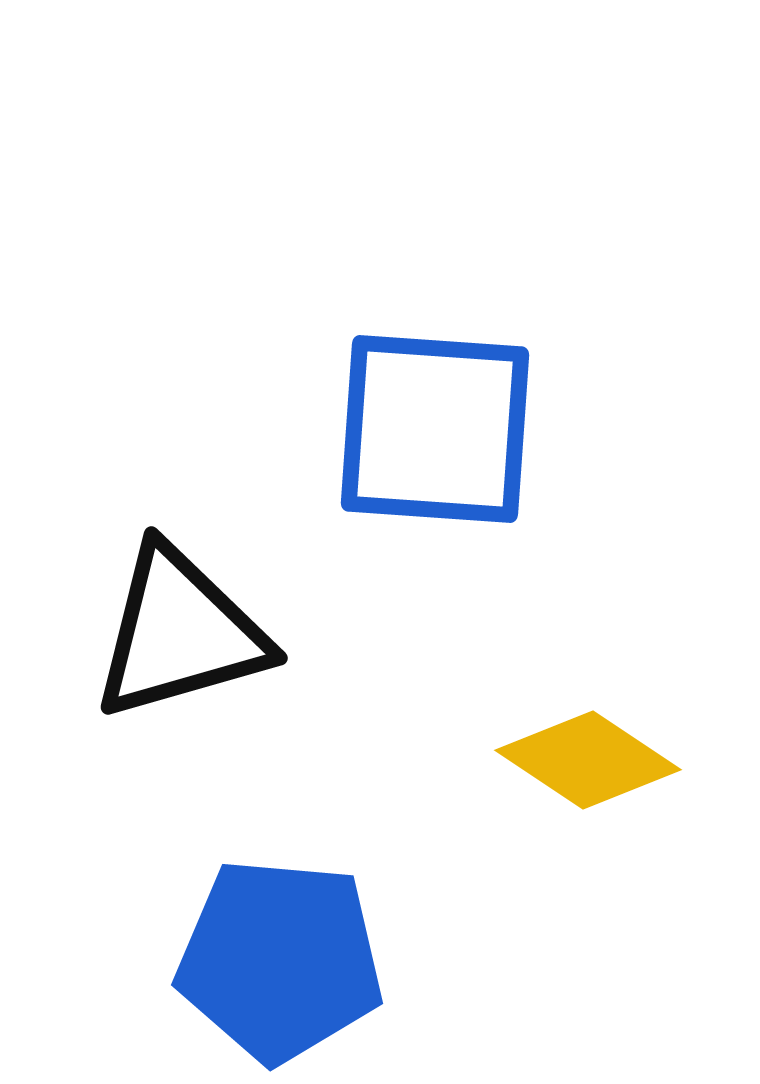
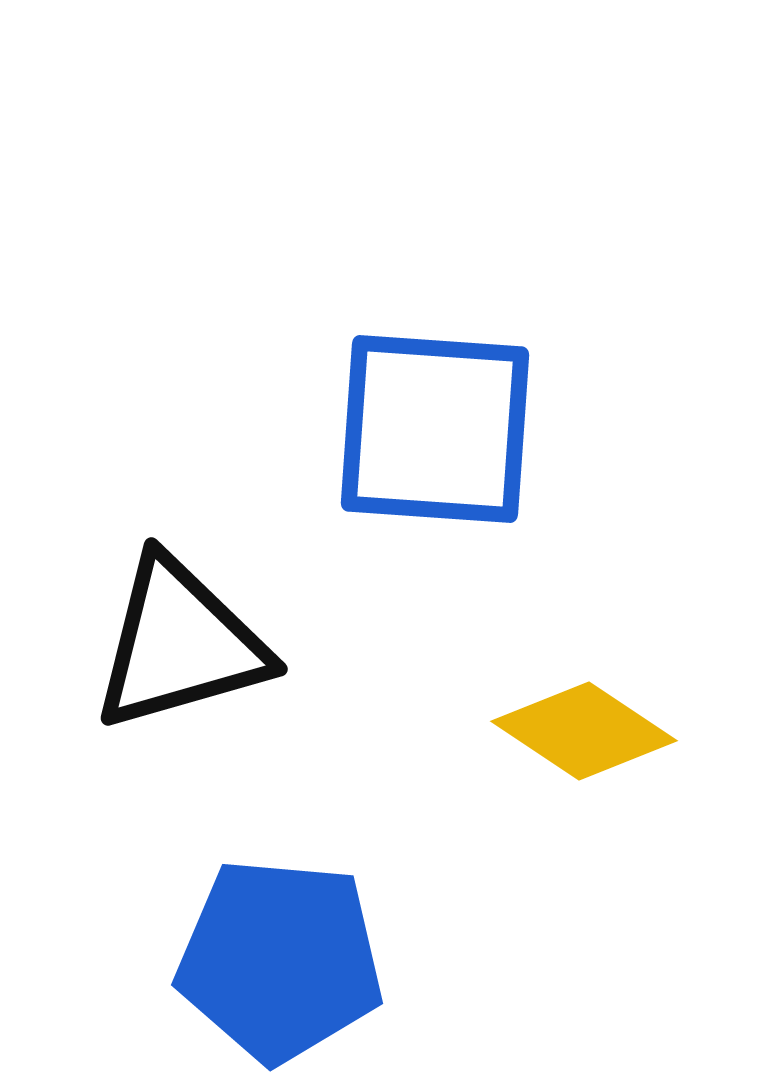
black triangle: moved 11 px down
yellow diamond: moved 4 px left, 29 px up
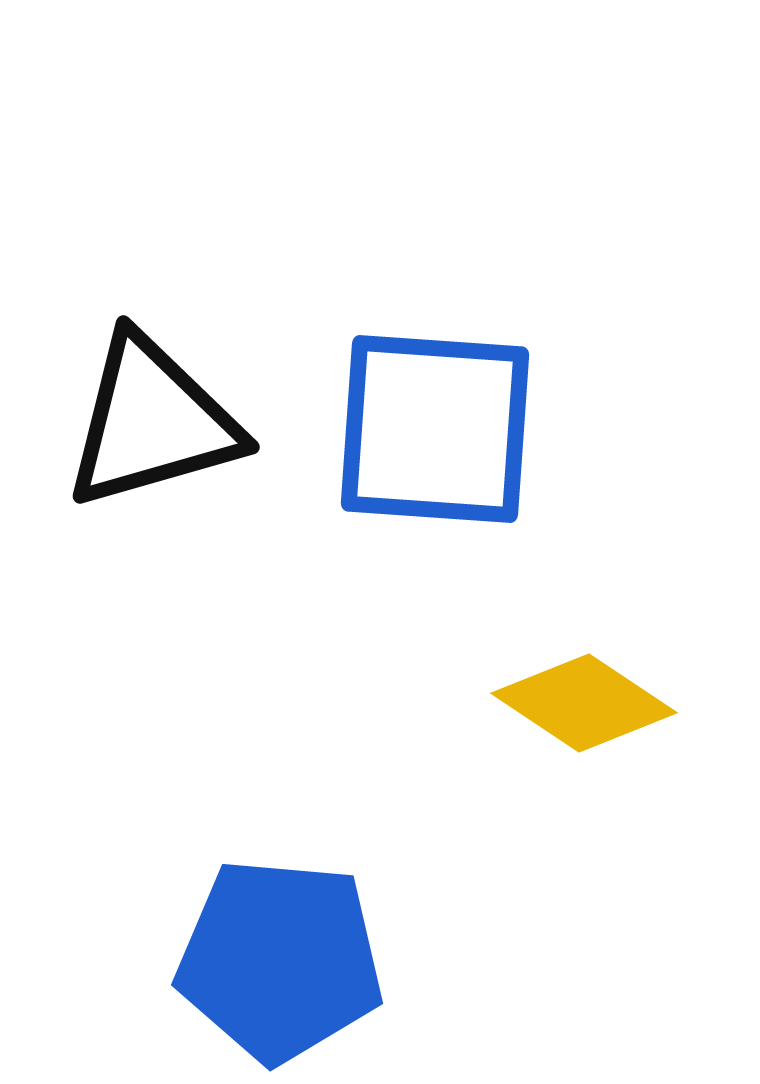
black triangle: moved 28 px left, 222 px up
yellow diamond: moved 28 px up
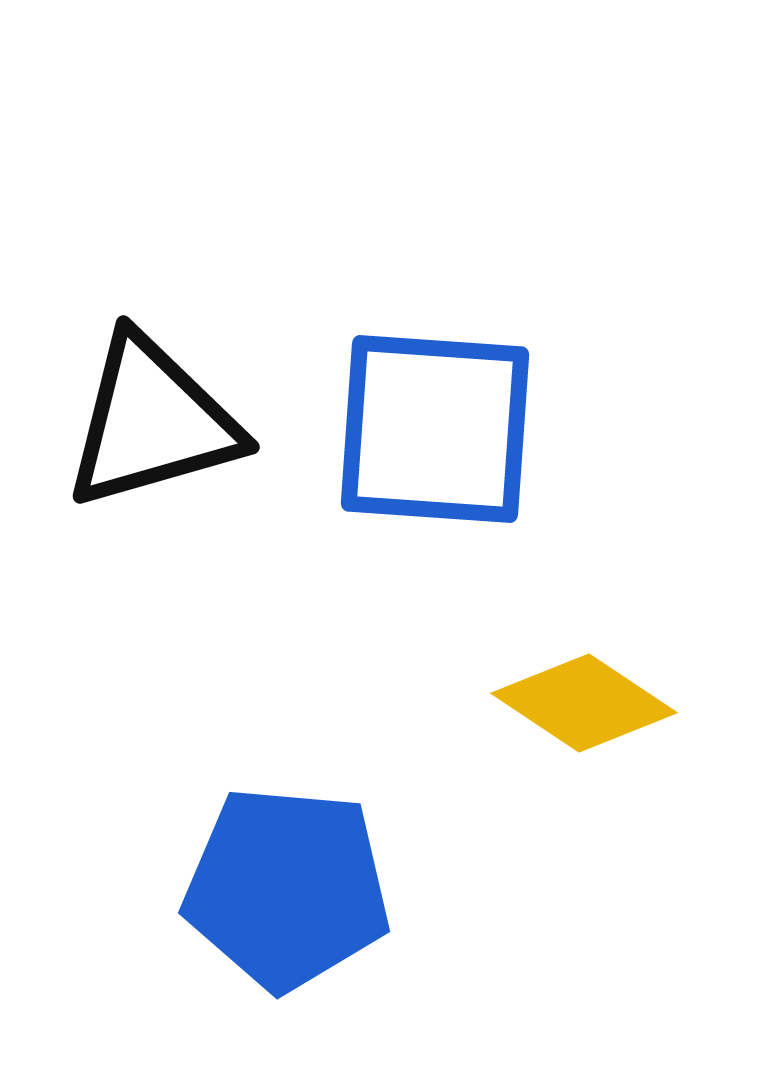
blue pentagon: moved 7 px right, 72 px up
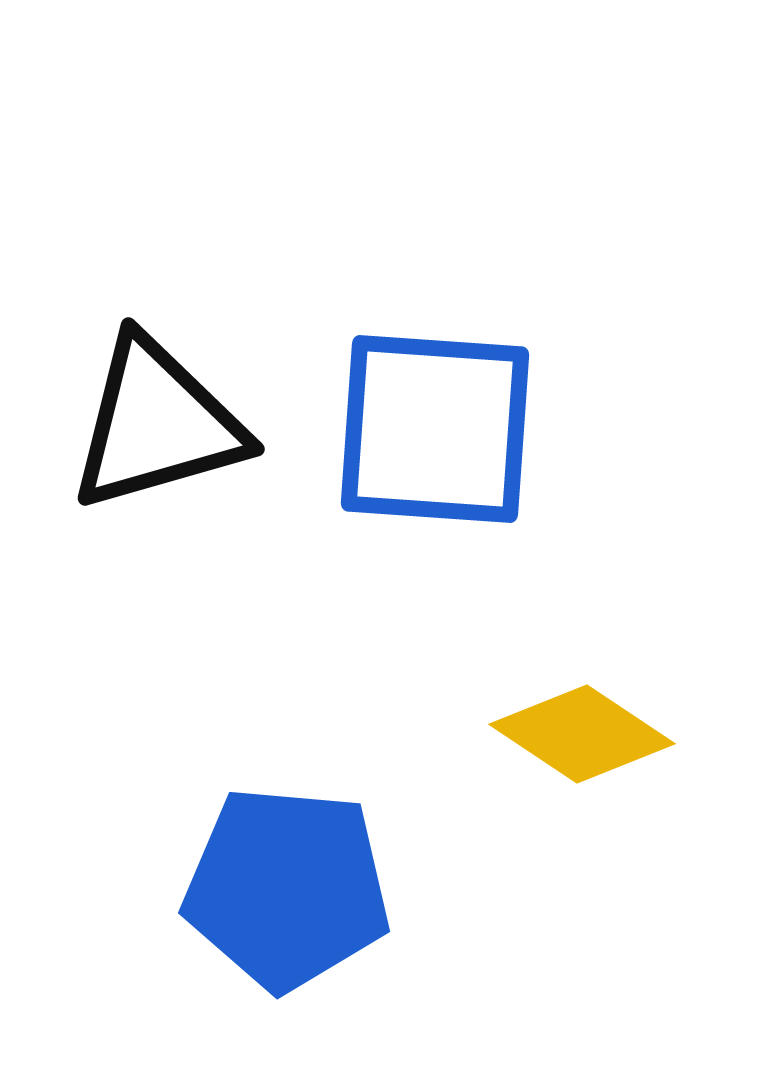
black triangle: moved 5 px right, 2 px down
yellow diamond: moved 2 px left, 31 px down
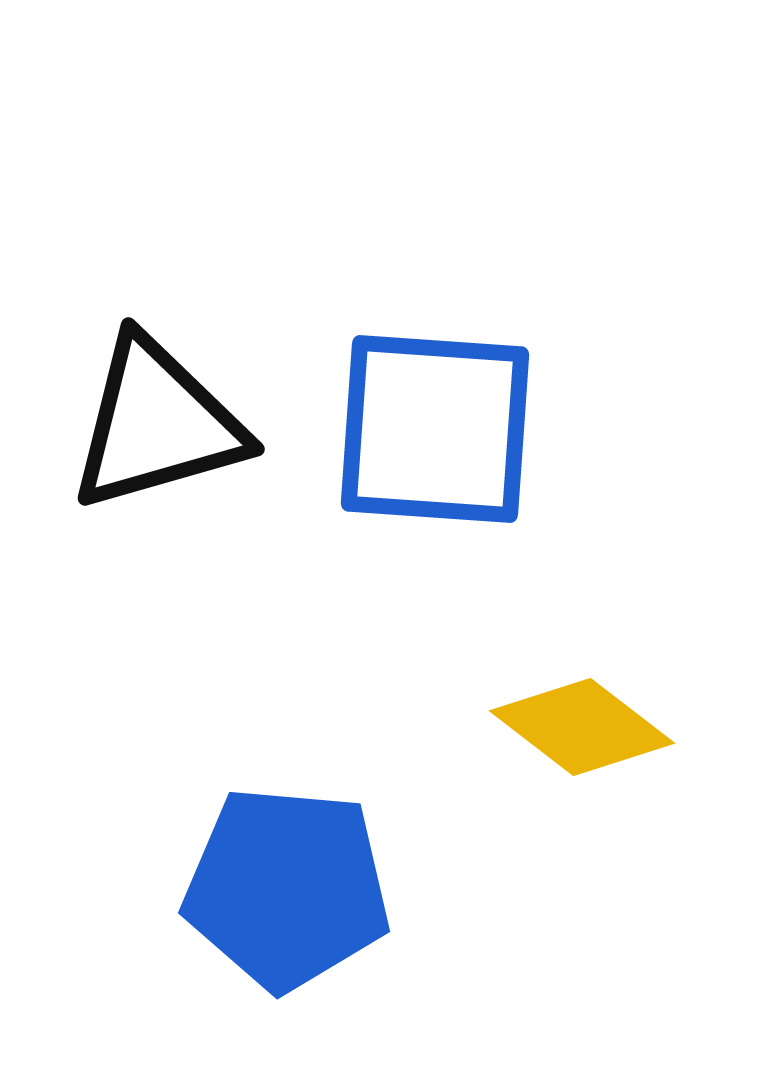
yellow diamond: moved 7 px up; rotated 4 degrees clockwise
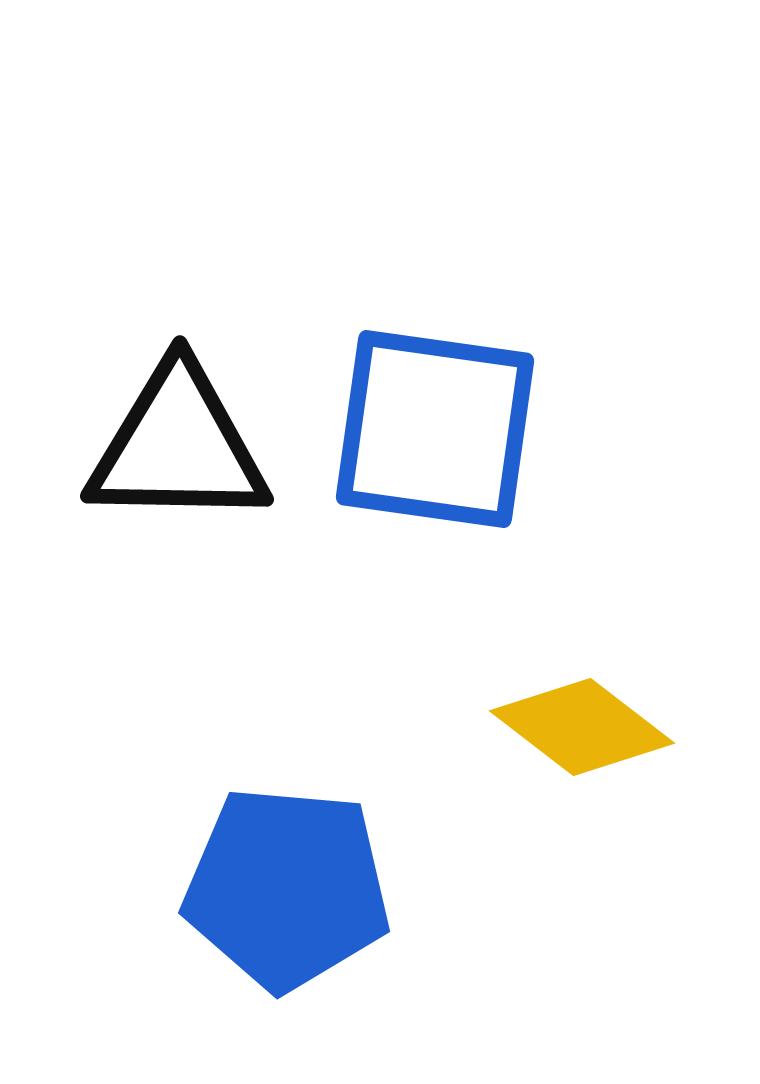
black triangle: moved 21 px right, 22 px down; rotated 17 degrees clockwise
blue square: rotated 4 degrees clockwise
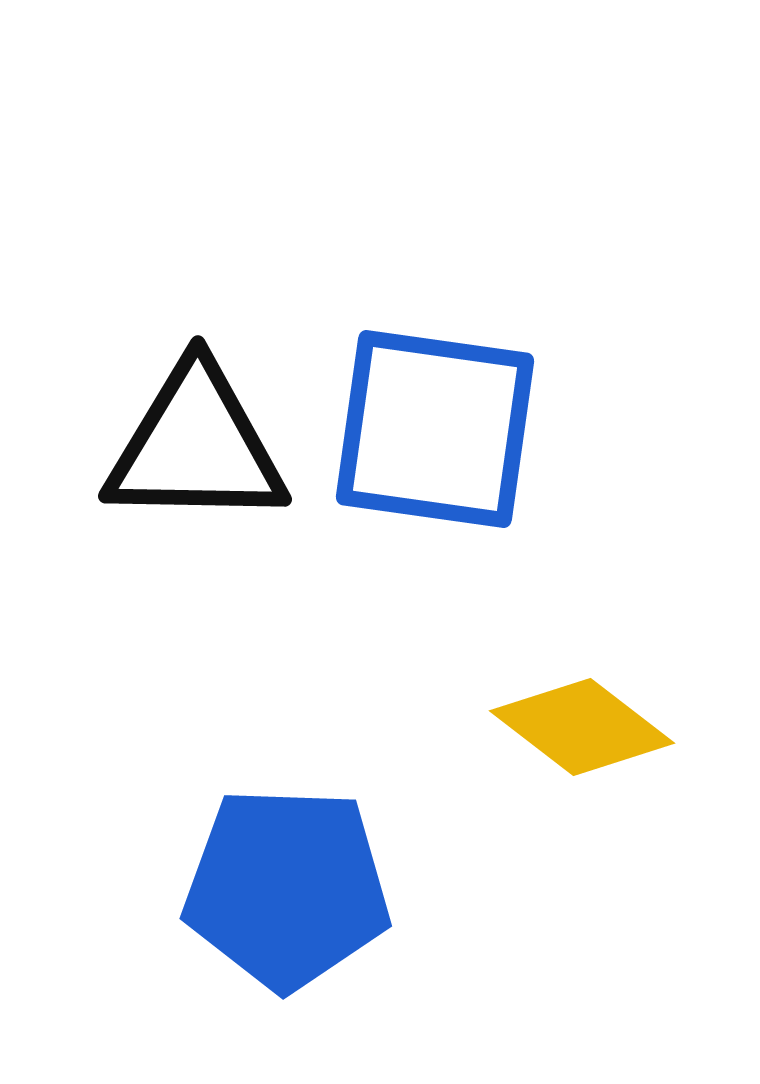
black triangle: moved 18 px right
blue pentagon: rotated 3 degrees counterclockwise
